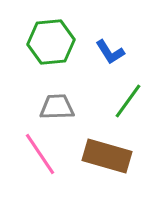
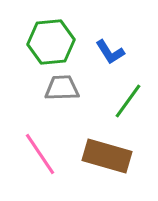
gray trapezoid: moved 5 px right, 19 px up
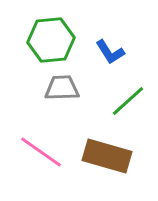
green hexagon: moved 2 px up
green line: rotated 12 degrees clockwise
pink line: moved 1 px right, 2 px up; rotated 21 degrees counterclockwise
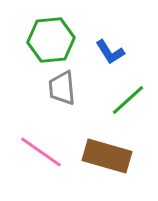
gray trapezoid: rotated 93 degrees counterclockwise
green line: moved 1 px up
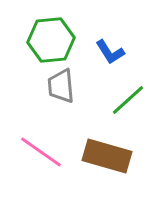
gray trapezoid: moved 1 px left, 2 px up
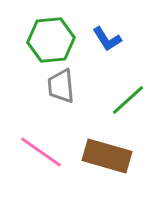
blue L-shape: moved 3 px left, 13 px up
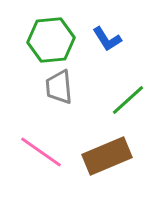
gray trapezoid: moved 2 px left, 1 px down
brown rectangle: rotated 39 degrees counterclockwise
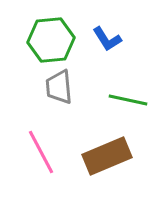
green line: rotated 54 degrees clockwise
pink line: rotated 27 degrees clockwise
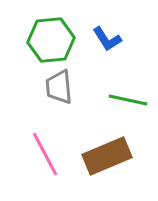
pink line: moved 4 px right, 2 px down
